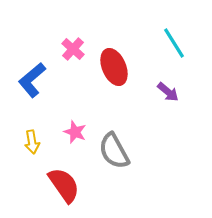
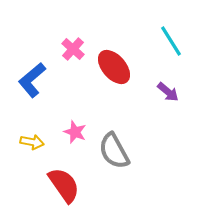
cyan line: moved 3 px left, 2 px up
red ellipse: rotated 18 degrees counterclockwise
yellow arrow: rotated 70 degrees counterclockwise
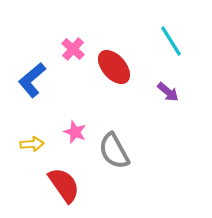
yellow arrow: moved 2 px down; rotated 15 degrees counterclockwise
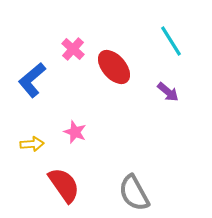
gray semicircle: moved 20 px right, 42 px down
